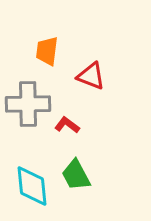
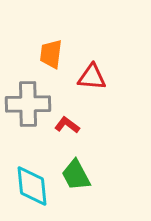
orange trapezoid: moved 4 px right, 3 px down
red triangle: moved 1 px right, 1 px down; rotated 16 degrees counterclockwise
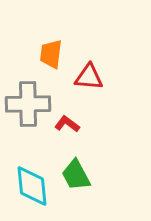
red triangle: moved 3 px left
red L-shape: moved 1 px up
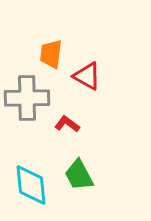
red triangle: moved 2 px left, 1 px up; rotated 24 degrees clockwise
gray cross: moved 1 px left, 6 px up
green trapezoid: moved 3 px right
cyan diamond: moved 1 px left, 1 px up
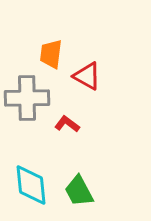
green trapezoid: moved 16 px down
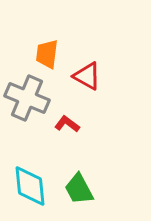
orange trapezoid: moved 4 px left
gray cross: rotated 24 degrees clockwise
cyan diamond: moved 1 px left, 1 px down
green trapezoid: moved 2 px up
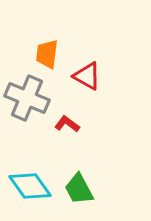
cyan diamond: rotated 30 degrees counterclockwise
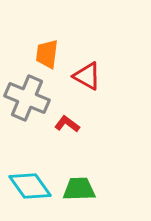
green trapezoid: rotated 116 degrees clockwise
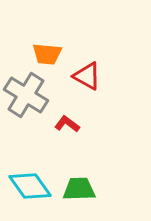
orange trapezoid: rotated 92 degrees counterclockwise
gray cross: moved 1 px left, 3 px up; rotated 9 degrees clockwise
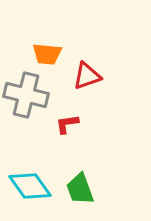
red triangle: rotated 48 degrees counterclockwise
gray cross: rotated 18 degrees counterclockwise
red L-shape: rotated 45 degrees counterclockwise
green trapezoid: moved 1 px right; rotated 108 degrees counterclockwise
